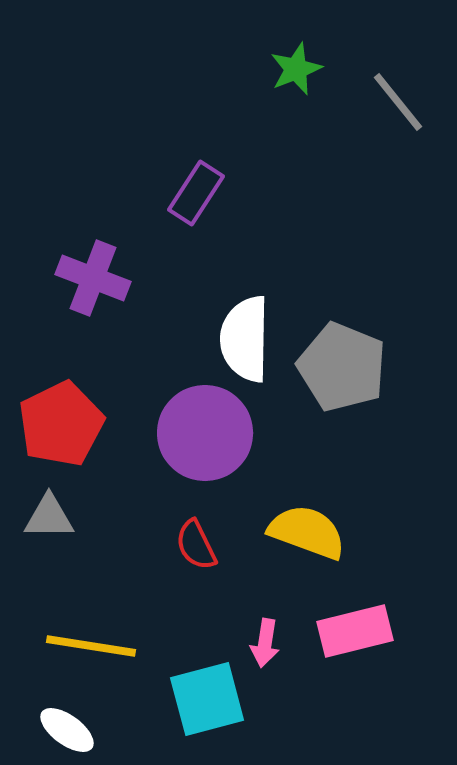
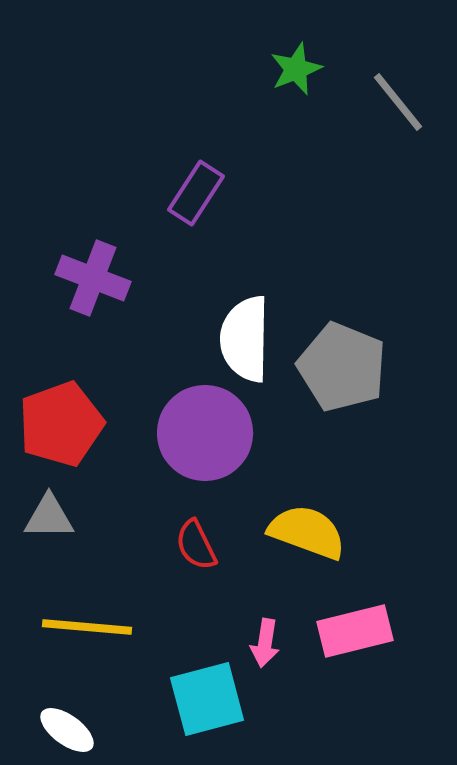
red pentagon: rotated 6 degrees clockwise
yellow line: moved 4 px left, 19 px up; rotated 4 degrees counterclockwise
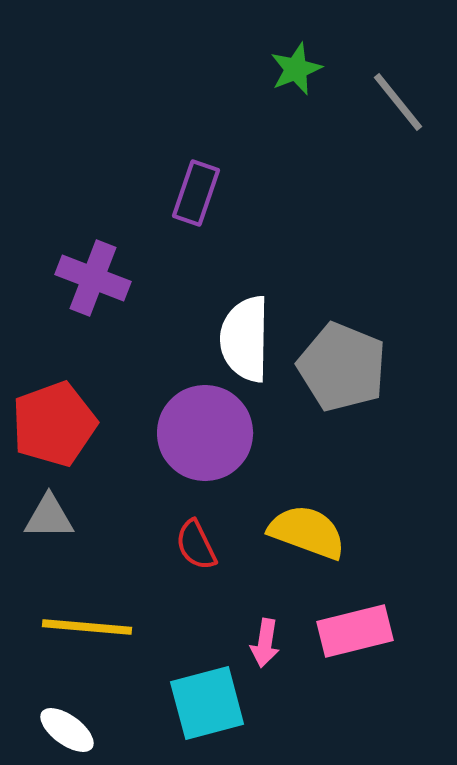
purple rectangle: rotated 14 degrees counterclockwise
red pentagon: moved 7 px left
cyan square: moved 4 px down
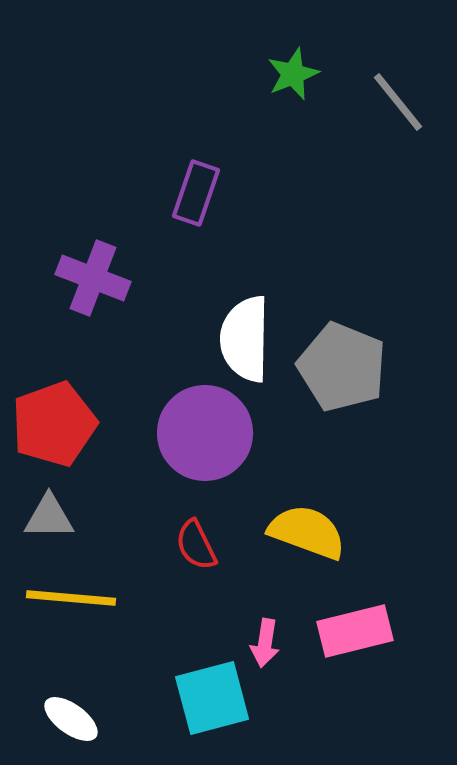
green star: moved 3 px left, 5 px down
yellow line: moved 16 px left, 29 px up
cyan square: moved 5 px right, 5 px up
white ellipse: moved 4 px right, 11 px up
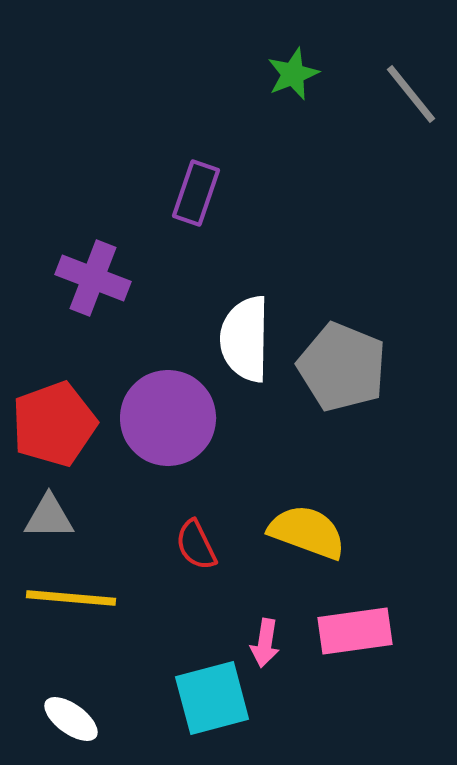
gray line: moved 13 px right, 8 px up
purple circle: moved 37 px left, 15 px up
pink rectangle: rotated 6 degrees clockwise
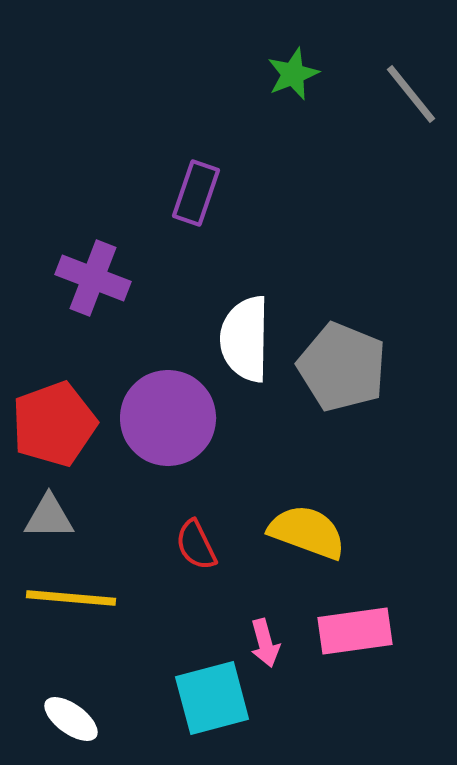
pink arrow: rotated 24 degrees counterclockwise
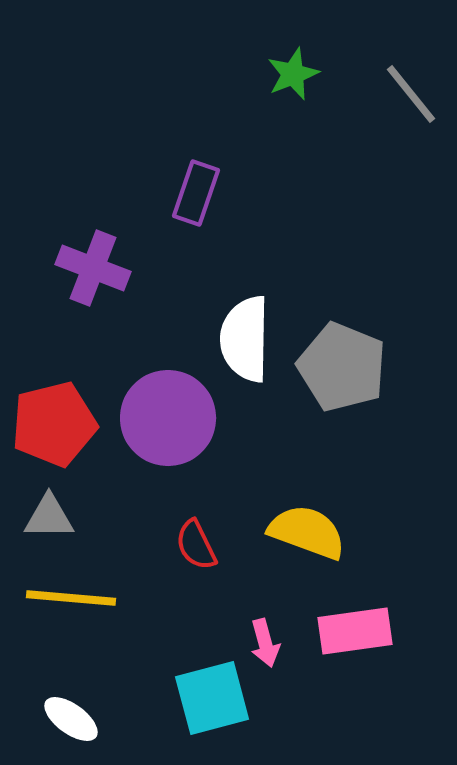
purple cross: moved 10 px up
red pentagon: rotated 6 degrees clockwise
